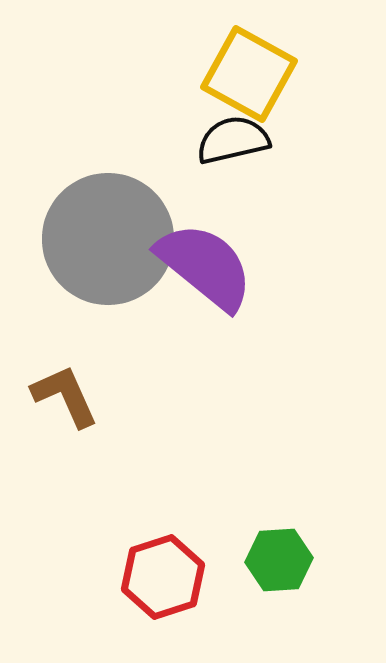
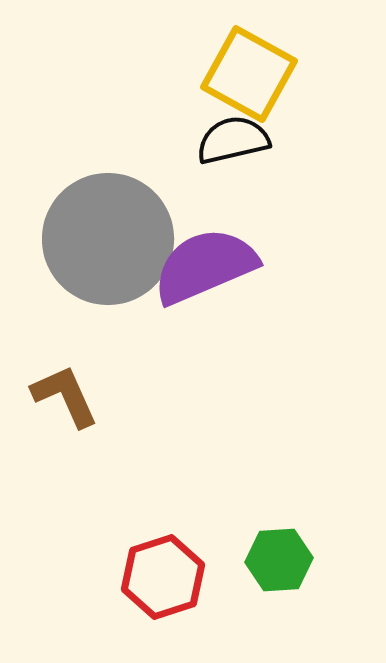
purple semicircle: rotated 62 degrees counterclockwise
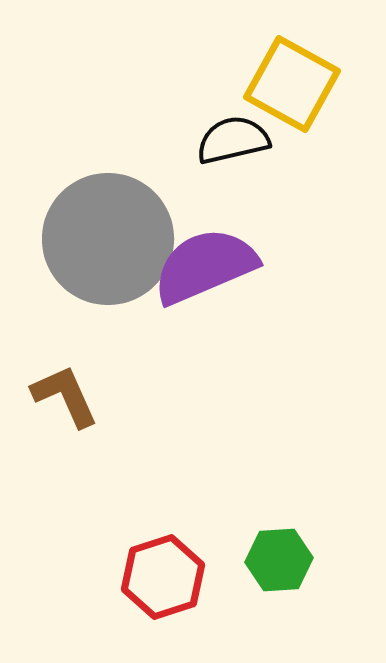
yellow square: moved 43 px right, 10 px down
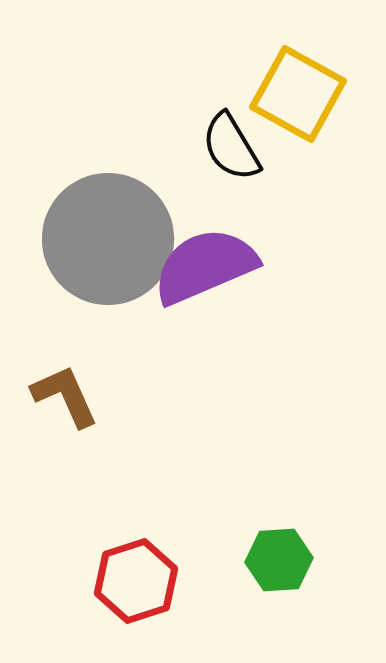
yellow square: moved 6 px right, 10 px down
black semicircle: moved 2 px left, 7 px down; rotated 108 degrees counterclockwise
red hexagon: moved 27 px left, 4 px down
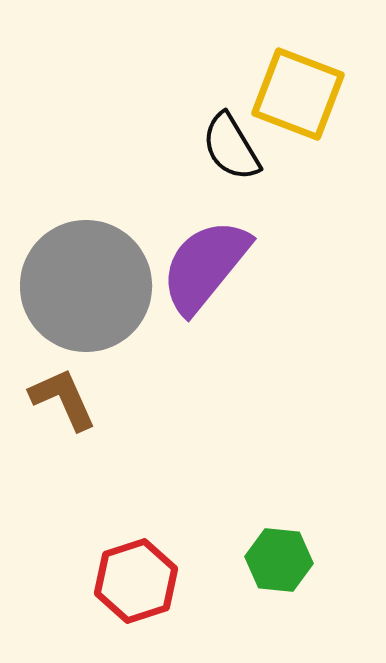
yellow square: rotated 8 degrees counterclockwise
gray circle: moved 22 px left, 47 px down
purple semicircle: rotated 28 degrees counterclockwise
brown L-shape: moved 2 px left, 3 px down
green hexagon: rotated 10 degrees clockwise
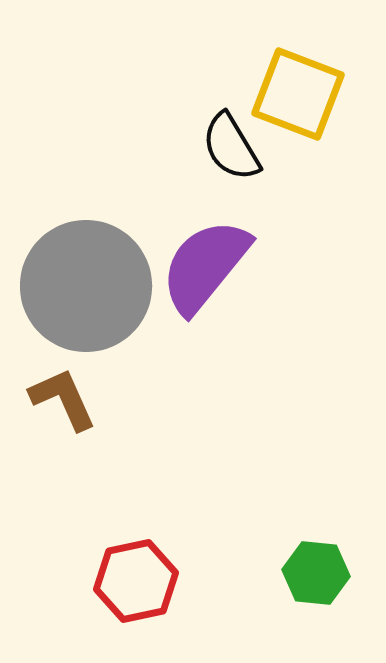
green hexagon: moved 37 px right, 13 px down
red hexagon: rotated 6 degrees clockwise
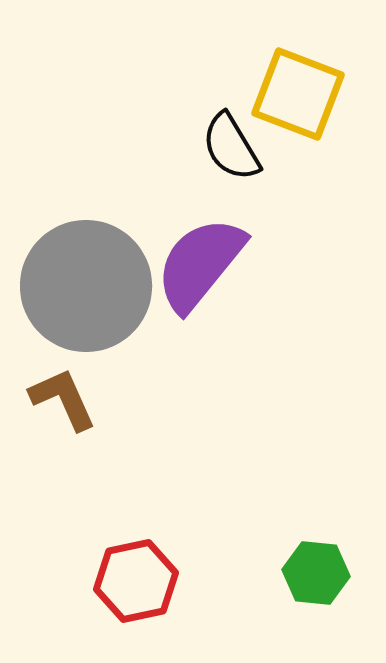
purple semicircle: moved 5 px left, 2 px up
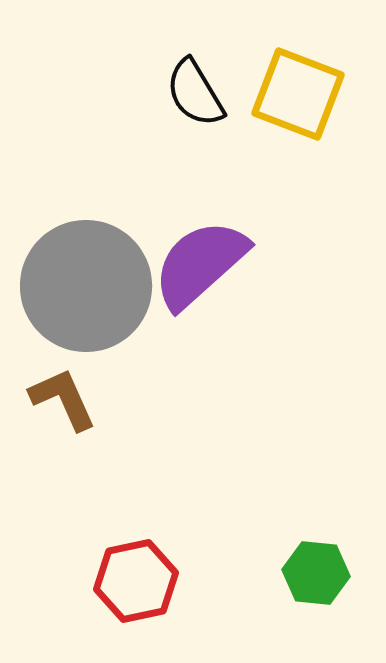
black semicircle: moved 36 px left, 54 px up
purple semicircle: rotated 9 degrees clockwise
